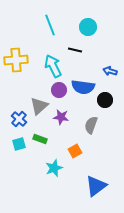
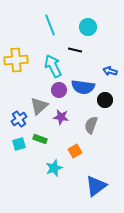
blue cross: rotated 14 degrees clockwise
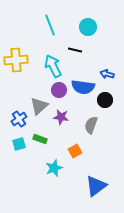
blue arrow: moved 3 px left, 3 px down
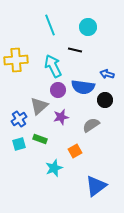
purple circle: moved 1 px left
purple star: rotated 21 degrees counterclockwise
gray semicircle: rotated 36 degrees clockwise
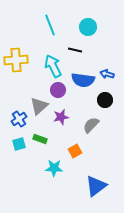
blue semicircle: moved 7 px up
gray semicircle: rotated 12 degrees counterclockwise
cyan star: rotated 24 degrees clockwise
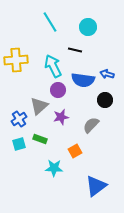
cyan line: moved 3 px up; rotated 10 degrees counterclockwise
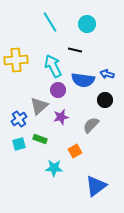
cyan circle: moved 1 px left, 3 px up
